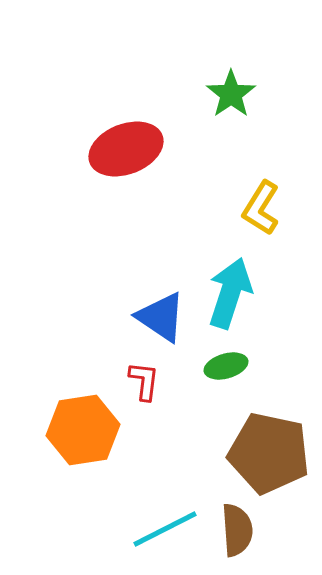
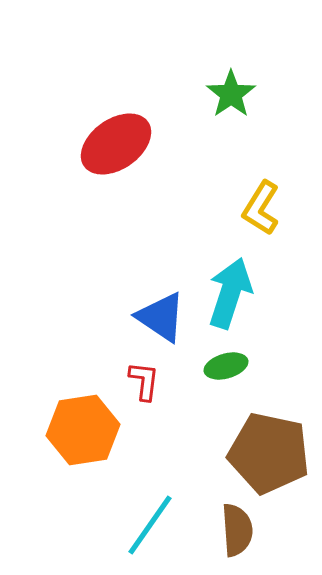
red ellipse: moved 10 px left, 5 px up; rotated 14 degrees counterclockwise
cyan line: moved 15 px left, 4 px up; rotated 28 degrees counterclockwise
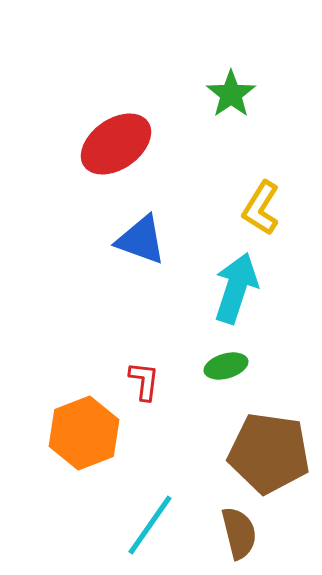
cyan arrow: moved 6 px right, 5 px up
blue triangle: moved 20 px left, 77 px up; rotated 14 degrees counterclockwise
orange hexagon: moved 1 px right, 3 px down; rotated 12 degrees counterclockwise
brown pentagon: rotated 4 degrees counterclockwise
brown semicircle: moved 2 px right, 3 px down; rotated 10 degrees counterclockwise
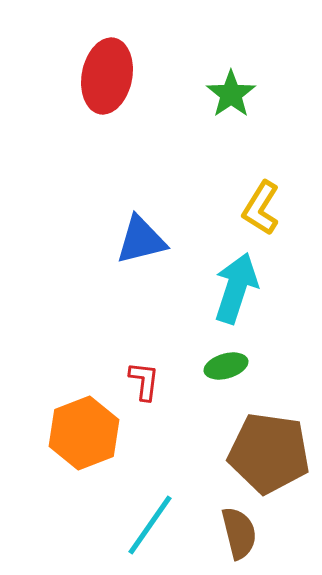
red ellipse: moved 9 px left, 68 px up; rotated 44 degrees counterclockwise
blue triangle: rotated 34 degrees counterclockwise
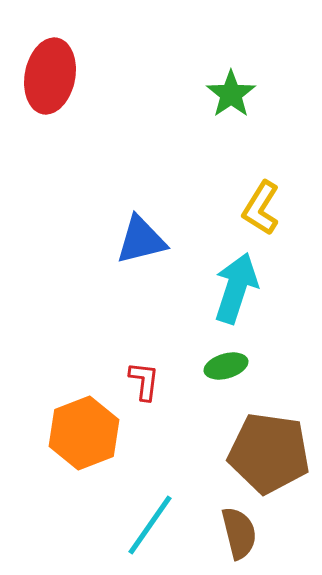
red ellipse: moved 57 px left
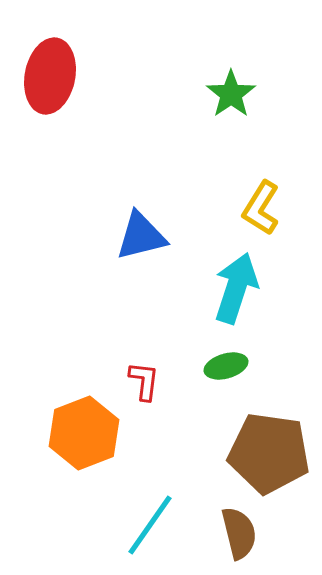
blue triangle: moved 4 px up
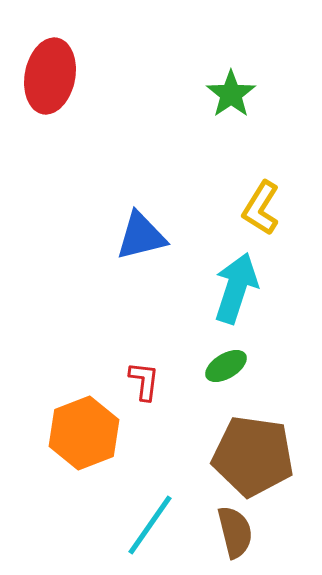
green ellipse: rotated 15 degrees counterclockwise
brown pentagon: moved 16 px left, 3 px down
brown semicircle: moved 4 px left, 1 px up
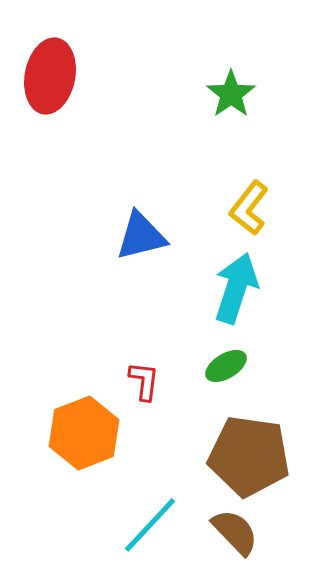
yellow L-shape: moved 12 px left; rotated 6 degrees clockwise
brown pentagon: moved 4 px left
cyan line: rotated 8 degrees clockwise
brown semicircle: rotated 30 degrees counterclockwise
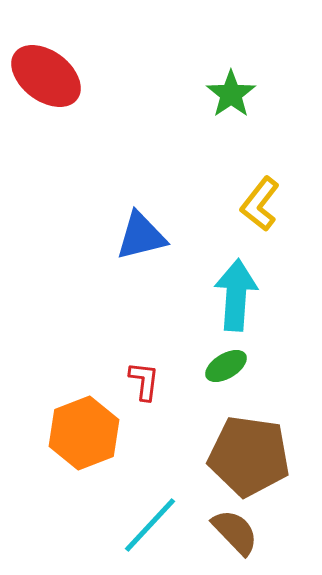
red ellipse: moved 4 px left; rotated 64 degrees counterclockwise
yellow L-shape: moved 11 px right, 4 px up
cyan arrow: moved 7 px down; rotated 14 degrees counterclockwise
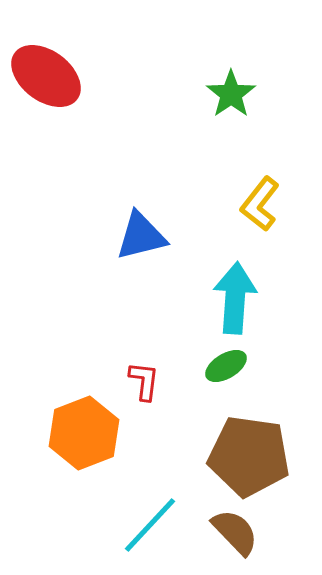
cyan arrow: moved 1 px left, 3 px down
